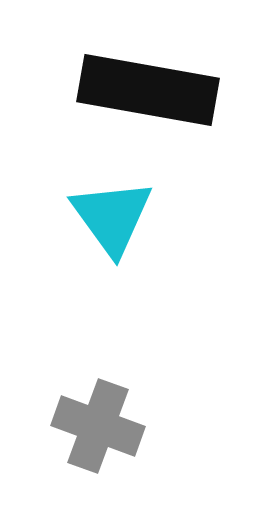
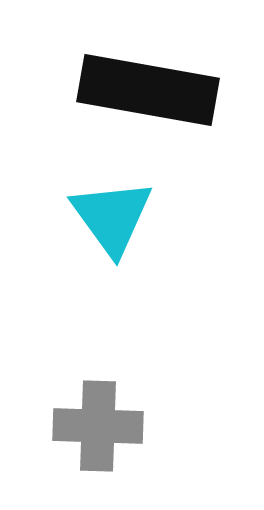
gray cross: rotated 18 degrees counterclockwise
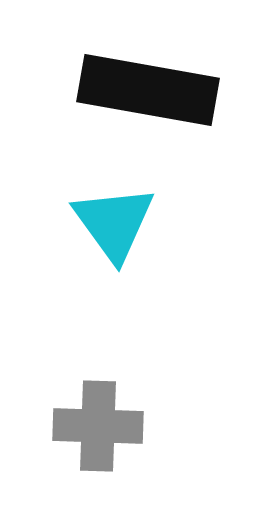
cyan triangle: moved 2 px right, 6 px down
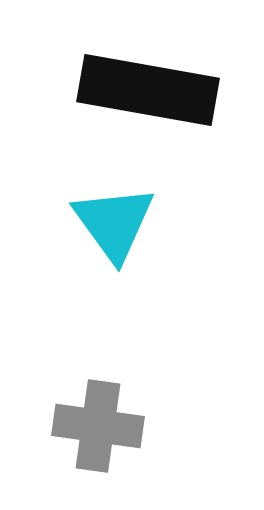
gray cross: rotated 6 degrees clockwise
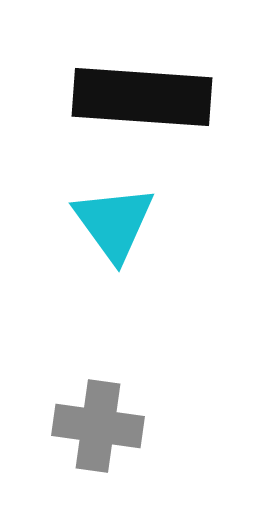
black rectangle: moved 6 px left, 7 px down; rotated 6 degrees counterclockwise
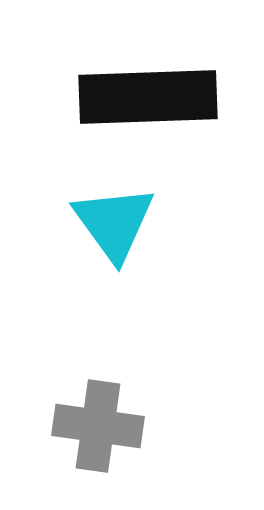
black rectangle: moved 6 px right; rotated 6 degrees counterclockwise
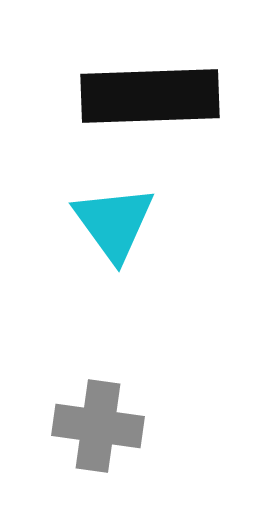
black rectangle: moved 2 px right, 1 px up
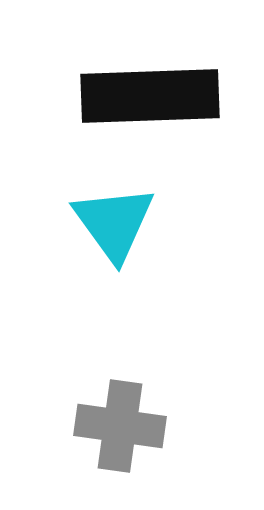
gray cross: moved 22 px right
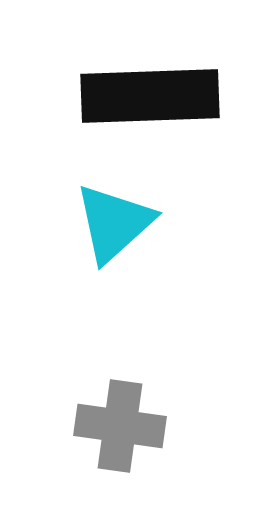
cyan triangle: rotated 24 degrees clockwise
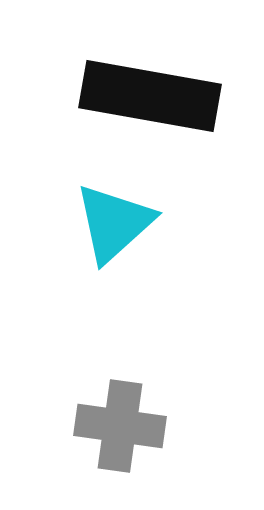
black rectangle: rotated 12 degrees clockwise
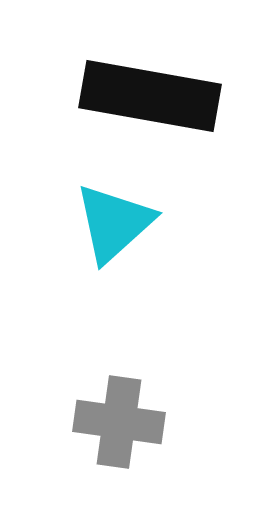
gray cross: moved 1 px left, 4 px up
